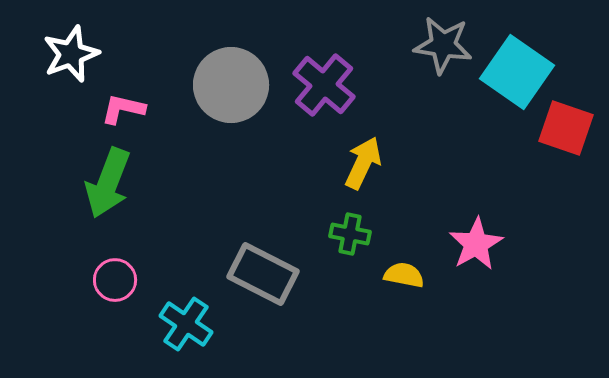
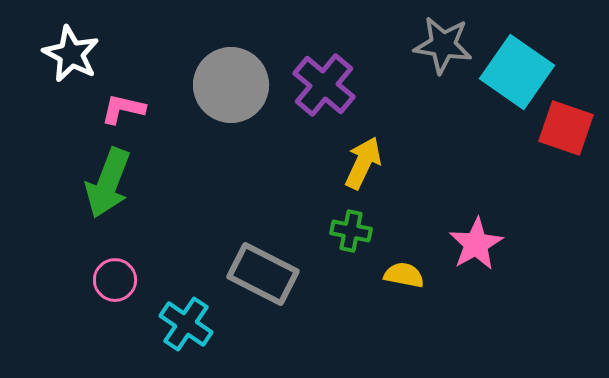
white star: rotated 24 degrees counterclockwise
green cross: moved 1 px right, 3 px up
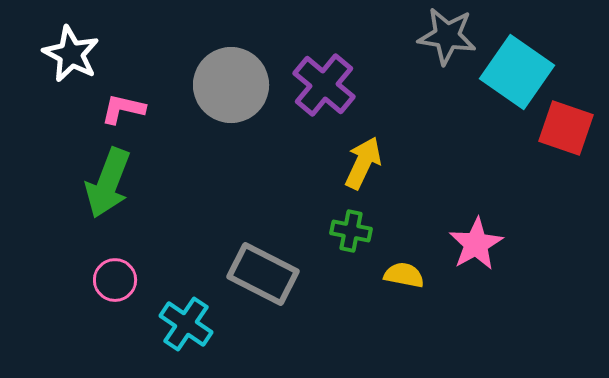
gray star: moved 4 px right, 9 px up
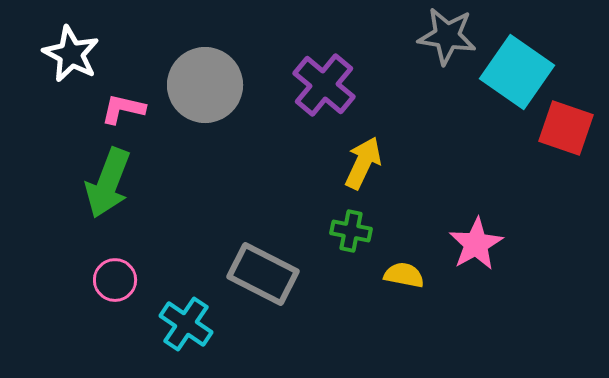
gray circle: moved 26 px left
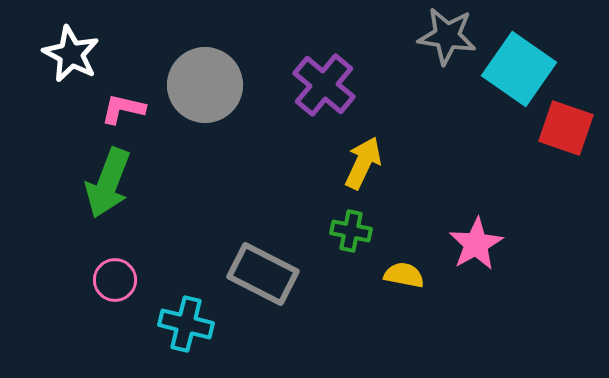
cyan square: moved 2 px right, 3 px up
cyan cross: rotated 20 degrees counterclockwise
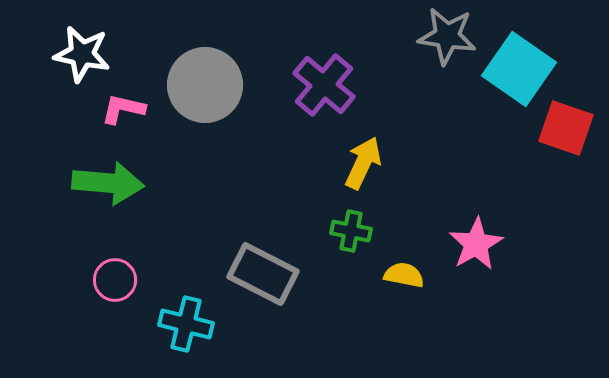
white star: moved 11 px right; rotated 16 degrees counterclockwise
green arrow: rotated 106 degrees counterclockwise
